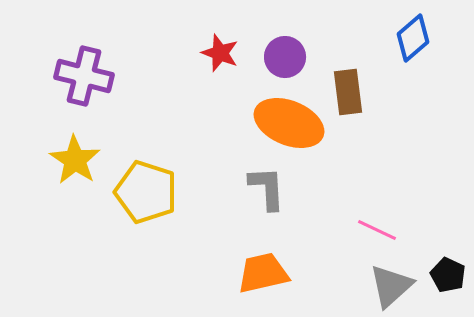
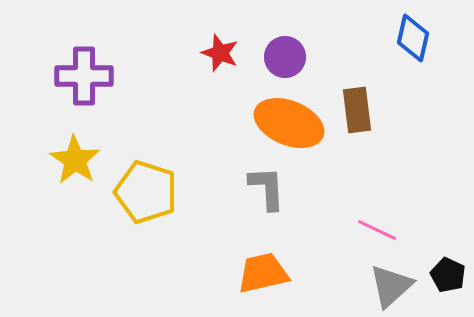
blue diamond: rotated 36 degrees counterclockwise
purple cross: rotated 14 degrees counterclockwise
brown rectangle: moved 9 px right, 18 px down
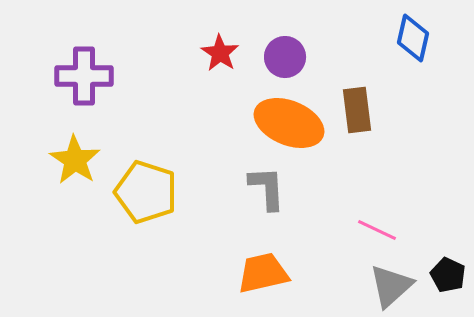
red star: rotated 12 degrees clockwise
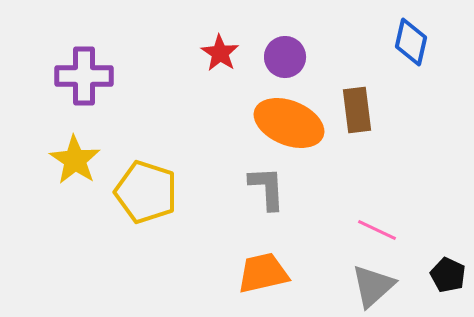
blue diamond: moved 2 px left, 4 px down
gray triangle: moved 18 px left
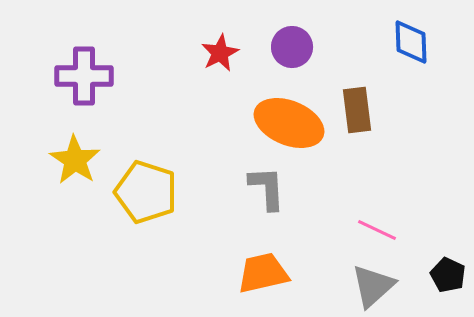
blue diamond: rotated 15 degrees counterclockwise
red star: rotated 12 degrees clockwise
purple circle: moved 7 px right, 10 px up
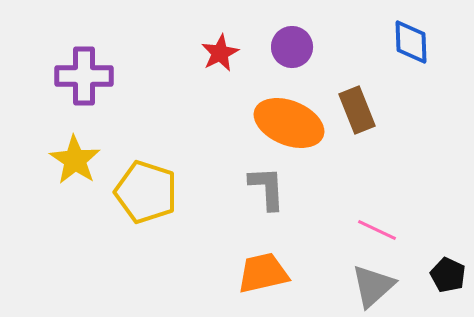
brown rectangle: rotated 15 degrees counterclockwise
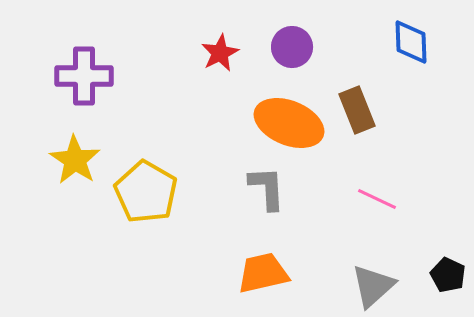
yellow pentagon: rotated 12 degrees clockwise
pink line: moved 31 px up
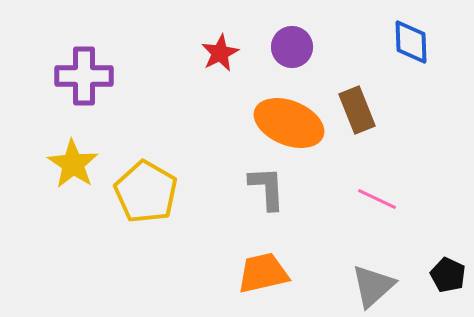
yellow star: moved 2 px left, 4 px down
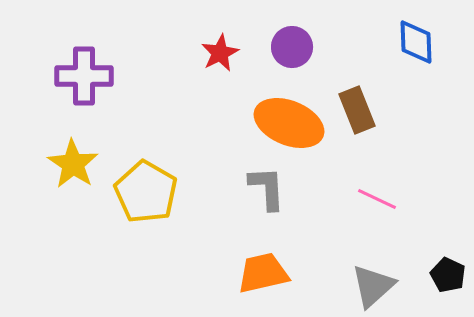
blue diamond: moved 5 px right
